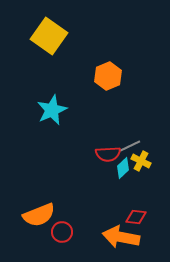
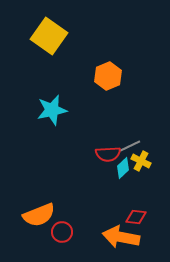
cyan star: rotated 12 degrees clockwise
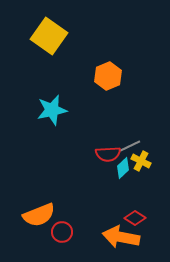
red diamond: moved 1 px left, 1 px down; rotated 25 degrees clockwise
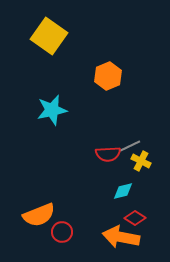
cyan diamond: moved 23 px down; rotated 30 degrees clockwise
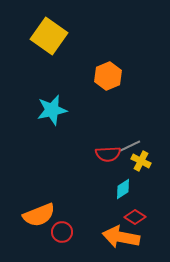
cyan diamond: moved 2 px up; rotated 20 degrees counterclockwise
red diamond: moved 1 px up
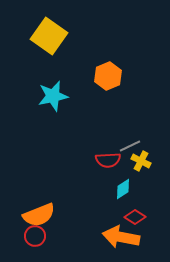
cyan star: moved 1 px right, 14 px up
red semicircle: moved 6 px down
red circle: moved 27 px left, 4 px down
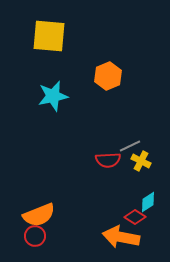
yellow square: rotated 30 degrees counterclockwise
cyan diamond: moved 25 px right, 13 px down
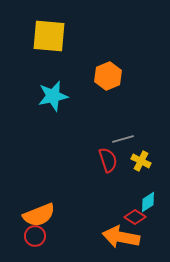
gray line: moved 7 px left, 7 px up; rotated 10 degrees clockwise
red semicircle: rotated 105 degrees counterclockwise
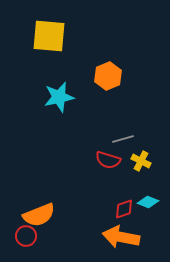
cyan star: moved 6 px right, 1 px down
red semicircle: rotated 125 degrees clockwise
cyan diamond: rotated 55 degrees clockwise
red diamond: moved 11 px left, 8 px up; rotated 50 degrees counterclockwise
red circle: moved 9 px left
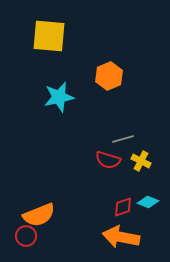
orange hexagon: moved 1 px right
red diamond: moved 1 px left, 2 px up
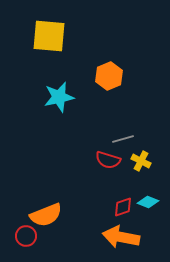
orange semicircle: moved 7 px right
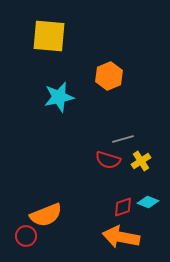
yellow cross: rotated 30 degrees clockwise
